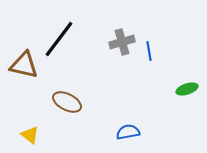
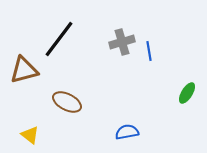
brown triangle: moved 5 px down; rotated 28 degrees counterclockwise
green ellipse: moved 4 px down; rotated 40 degrees counterclockwise
blue semicircle: moved 1 px left
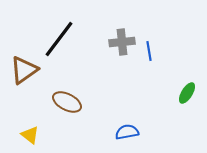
gray cross: rotated 10 degrees clockwise
brown triangle: rotated 20 degrees counterclockwise
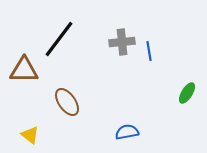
brown triangle: rotated 36 degrees clockwise
brown ellipse: rotated 28 degrees clockwise
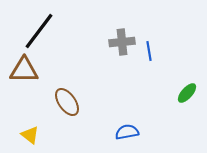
black line: moved 20 px left, 8 px up
green ellipse: rotated 10 degrees clockwise
